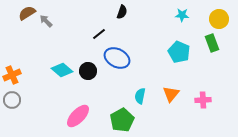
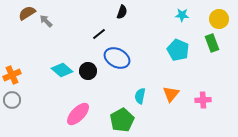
cyan pentagon: moved 1 px left, 2 px up
pink ellipse: moved 2 px up
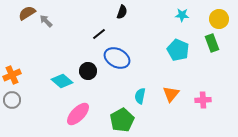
cyan diamond: moved 11 px down
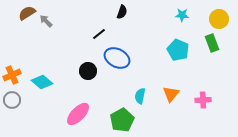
cyan diamond: moved 20 px left, 1 px down
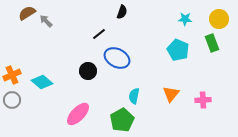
cyan star: moved 3 px right, 4 px down
cyan semicircle: moved 6 px left
